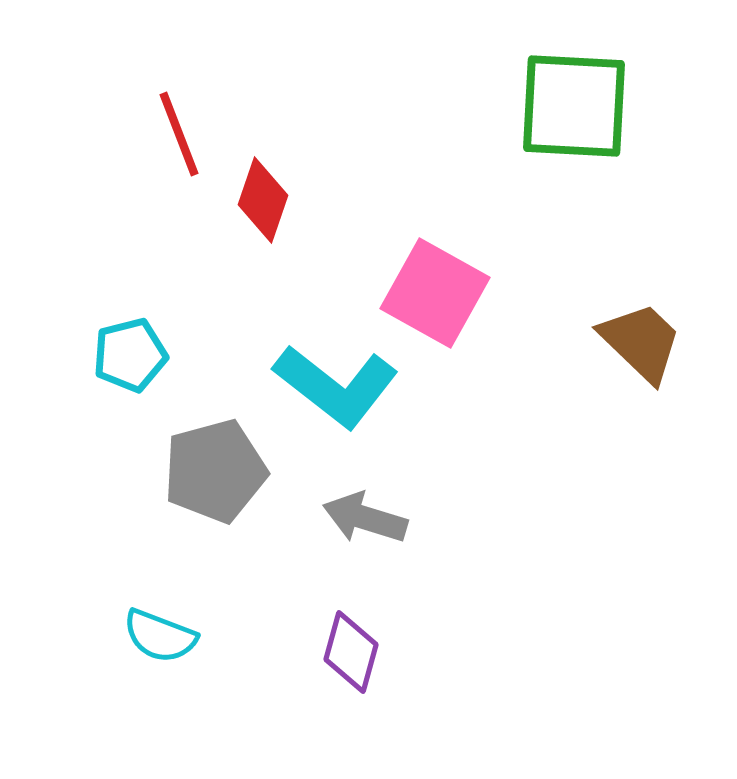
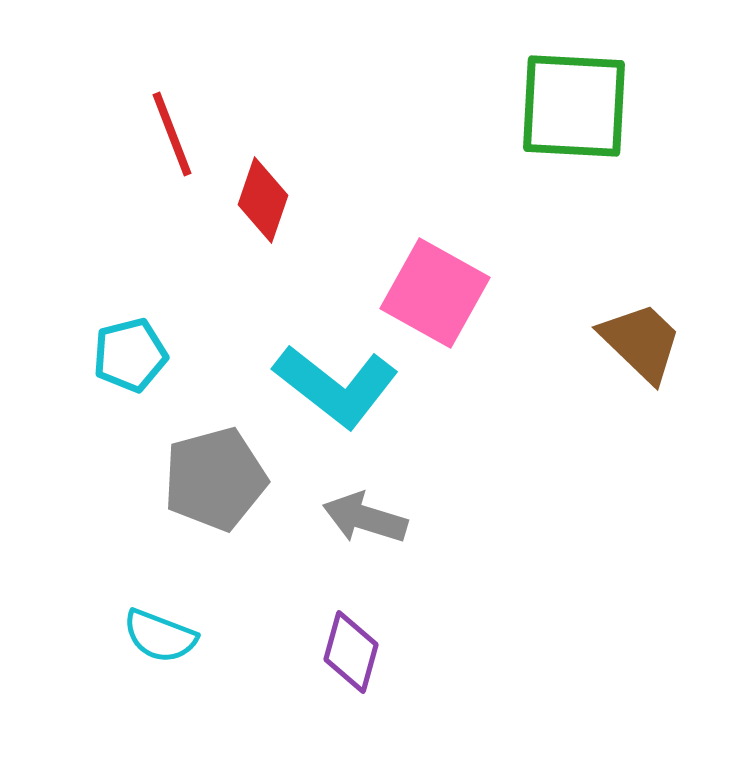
red line: moved 7 px left
gray pentagon: moved 8 px down
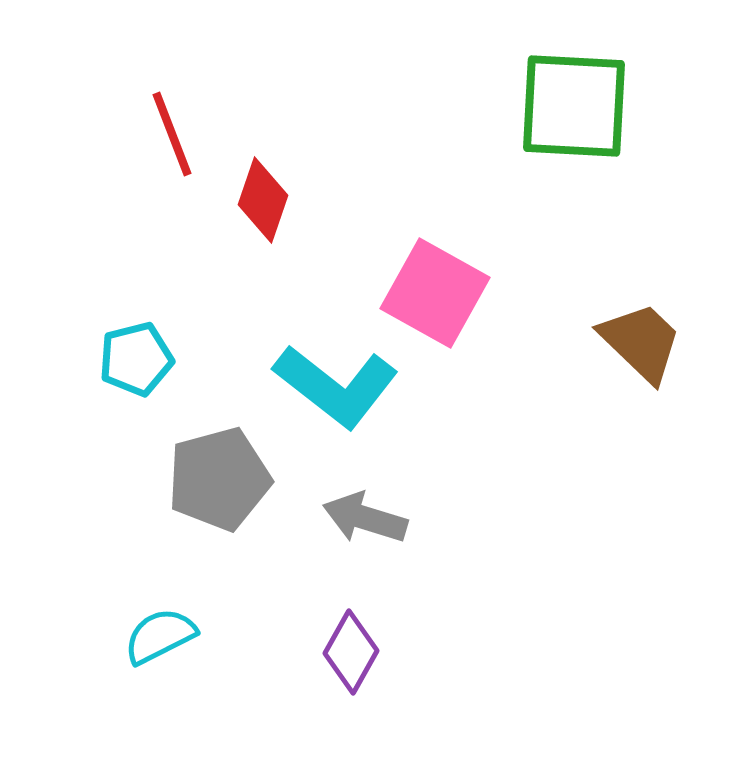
cyan pentagon: moved 6 px right, 4 px down
gray pentagon: moved 4 px right
cyan semicircle: rotated 132 degrees clockwise
purple diamond: rotated 14 degrees clockwise
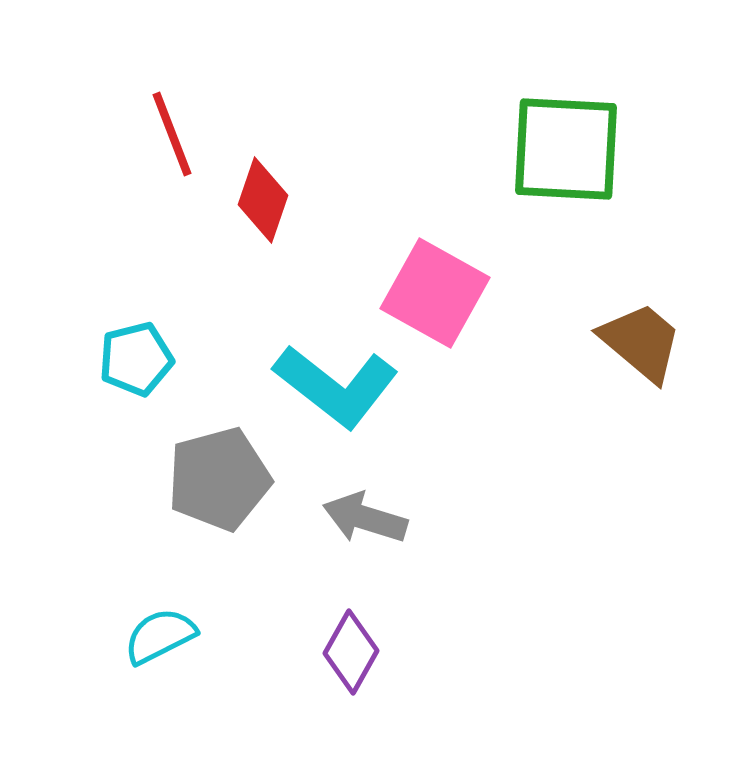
green square: moved 8 px left, 43 px down
brown trapezoid: rotated 4 degrees counterclockwise
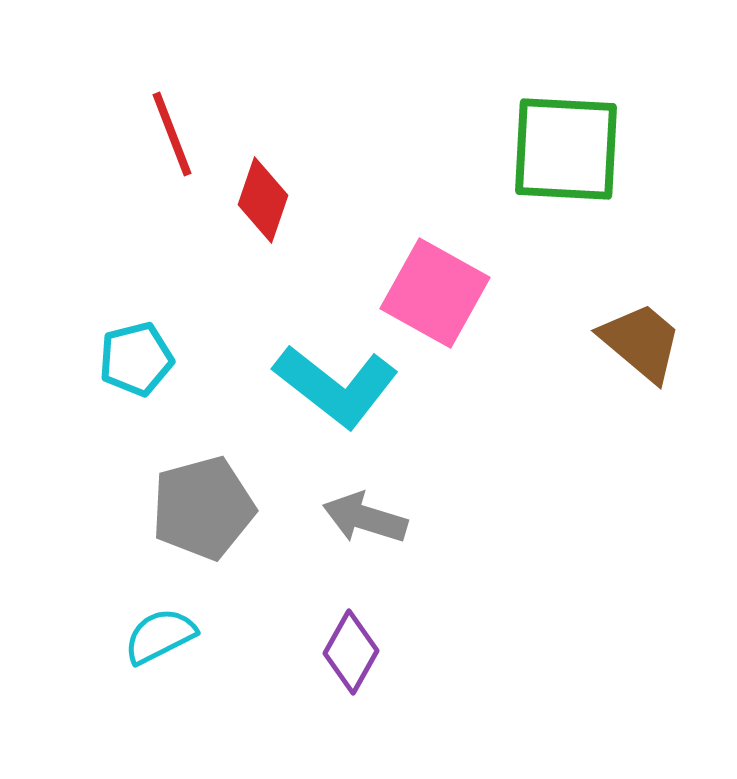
gray pentagon: moved 16 px left, 29 px down
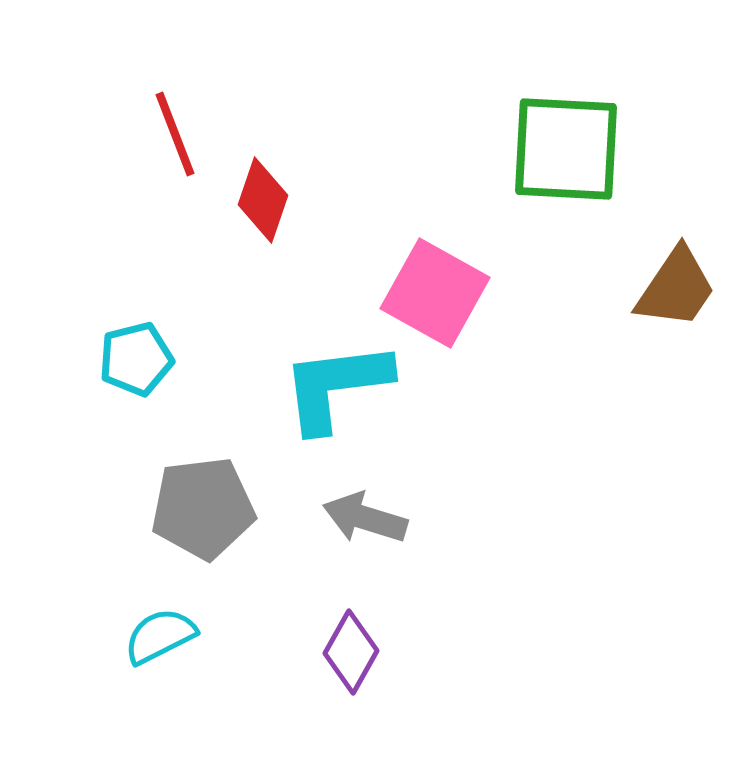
red line: moved 3 px right
brown trapezoid: moved 35 px right, 54 px up; rotated 84 degrees clockwise
cyan L-shape: rotated 135 degrees clockwise
gray pentagon: rotated 8 degrees clockwise
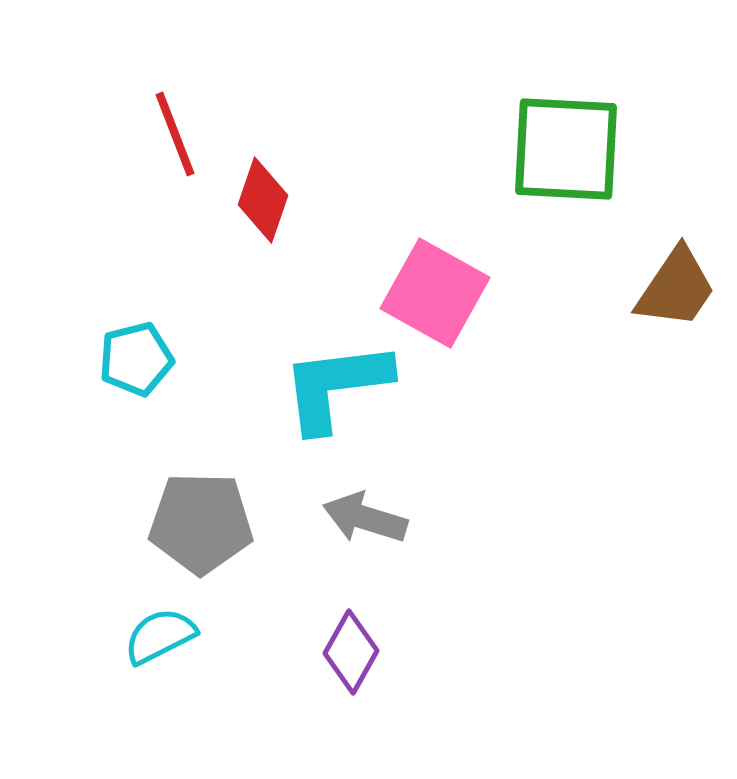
gray pentagon: moved 2 px left, 15 px down; rotated 8 degrees clockwise
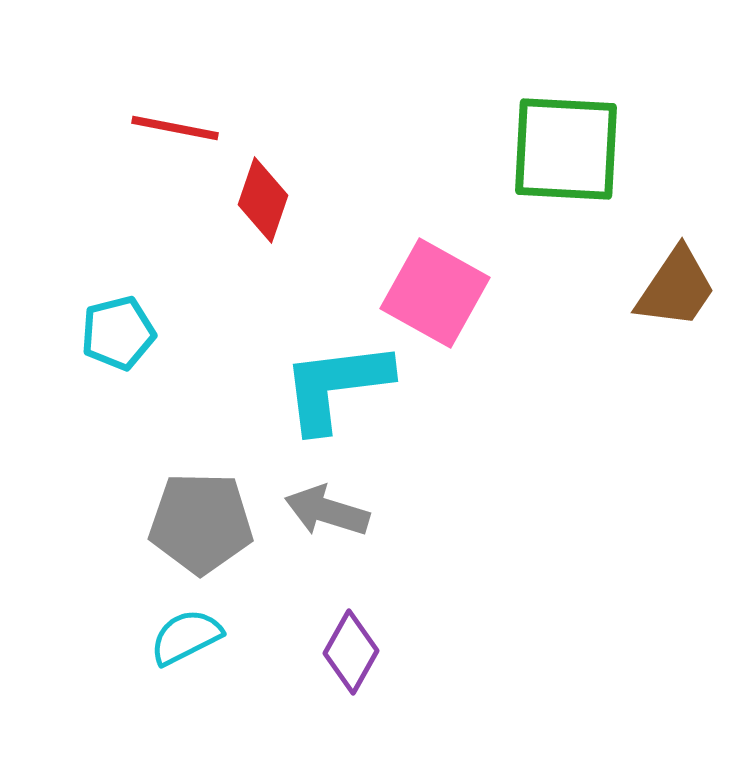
red line: moved 6 px up; rotated 58 degrees counterclockwise
cyan pentagon: moved 18 px left, 26 px up
gray arrow: moved 38 px left, 7 px up
cyan semicircle: moved 26 px right, 1 px down
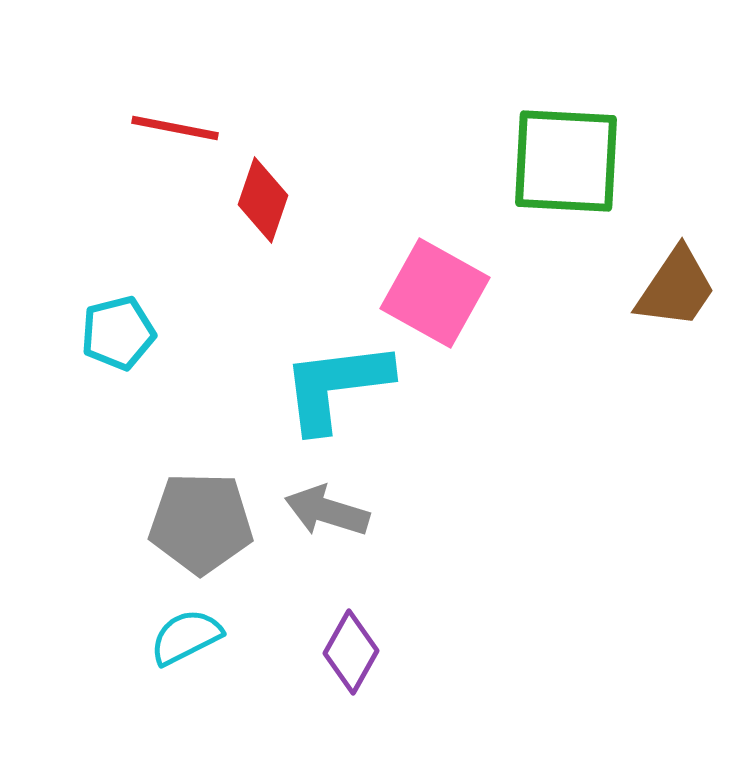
green square: moved 12 px down
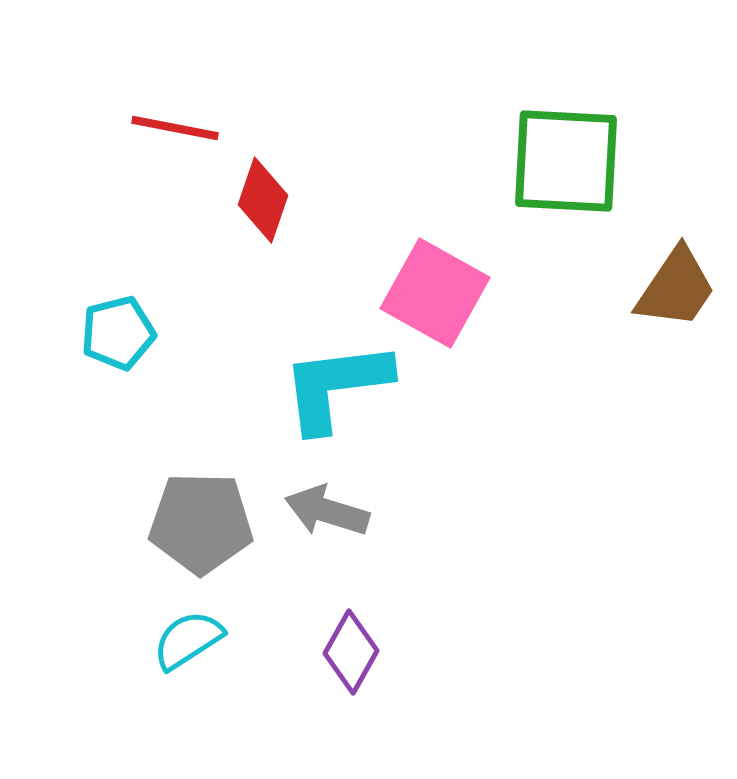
cyan semicircle: moved 2 px right, 3 px down; rotated 6 degrees counterclockwise
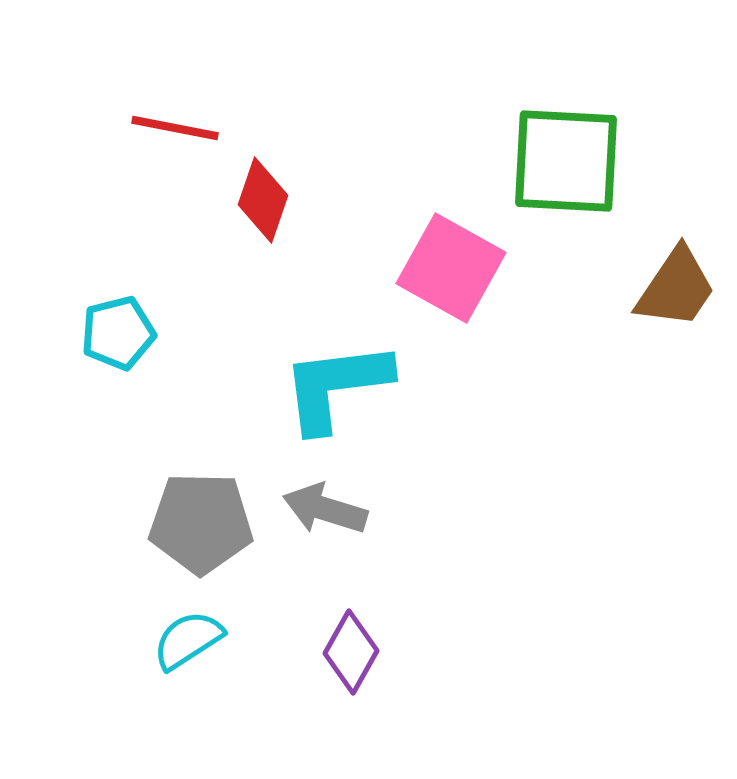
pink square: moved 16 px right, 25 px up
gray arrow: moved 2 px left, 2 px up
